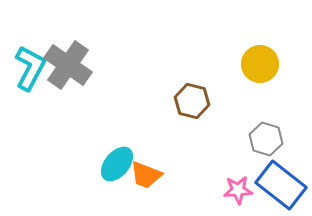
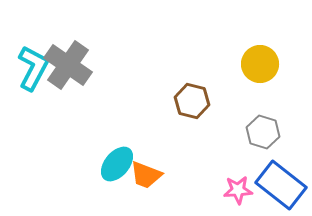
cyan L-shape: moved 3 px right
gray hexagon: moved 3 px left, 7 px up
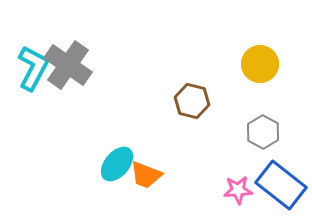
gray hexagon: rotated 12 degrees clockwise
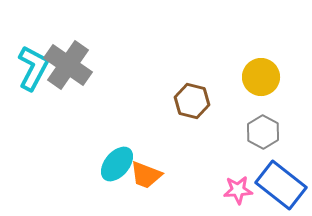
yellow circle: moved 1 px right, 13 px down
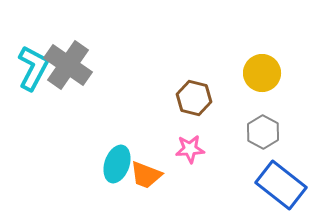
yellow circle: moved 1 px right, 4 px up
brown hexagon: moved 2 px right, 3 px up
cyan ellipse: rotated 21 degrees counterclockwise
pink star: moved 48 px left, 41 px up
